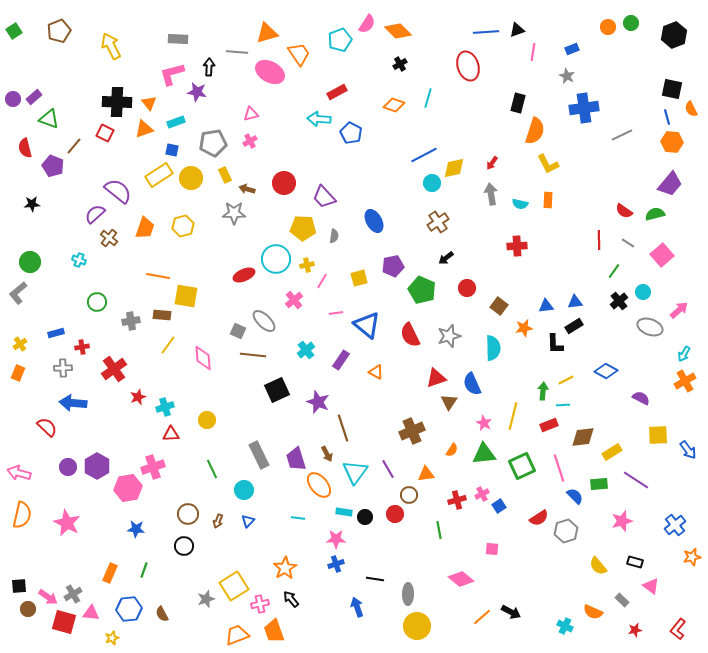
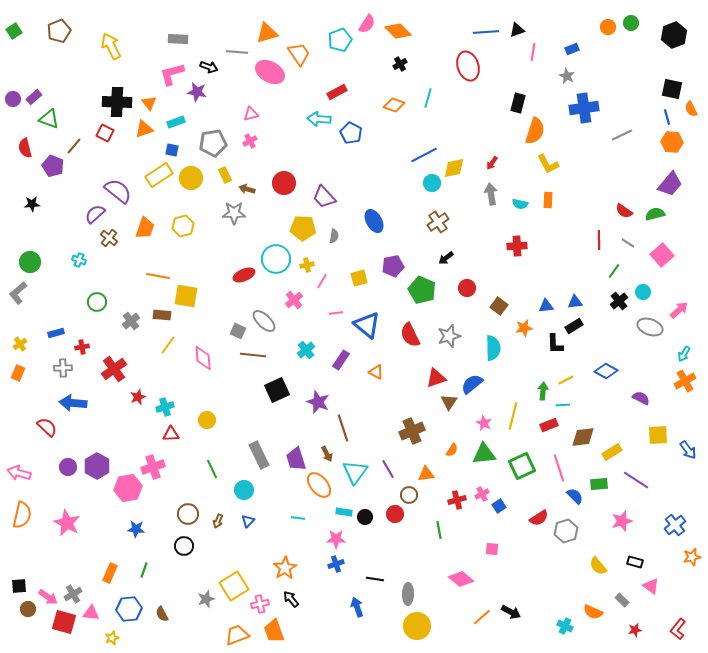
black arrow at (209, 67): rotated 108 degrees clockwise
gray cross at (131, 321): rotated 30 degrees counterclockwise
blue semicircle at (472, 384): rotated 75 degrees clockwise
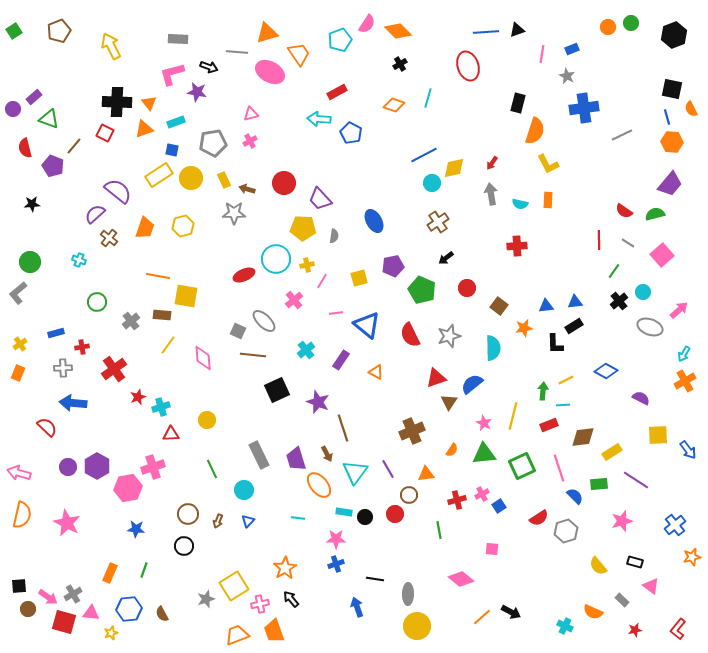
pink line at (533, 52): moved 9 px right, 2 px down
purple circle at (13, 99): moved 10 px down
yellow rectangle at (225, 175): moved 1 px left, 5 px down
purple trapezoid at (324, 197): moved 4 px left, 2 px down
cyan cross at (165, 407): moved 4 px left
yellow star at (112, 638): moved 1 px left, 5 px up
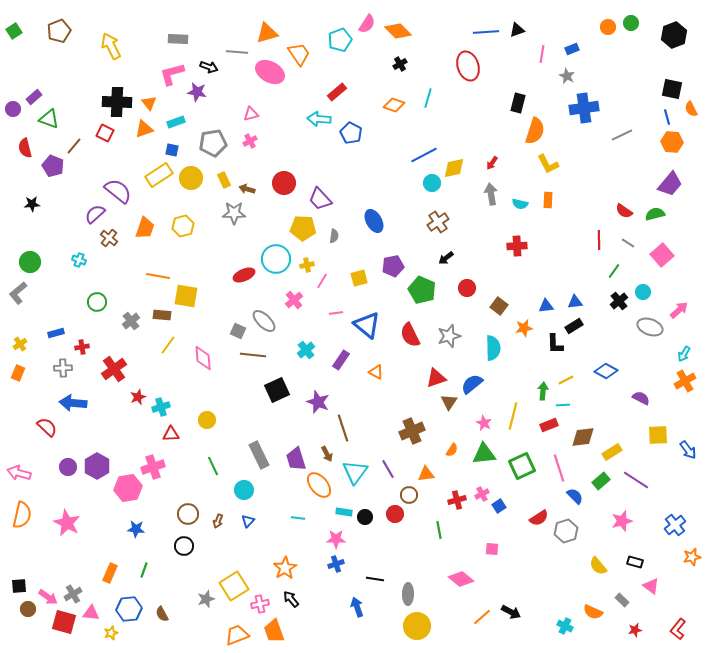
red rectangle at (337, 92): rotated 12 degrees counterclockwise
green line at (212, 469): moved 1 px right, 3 px up
green rectangle at (599, 484): moved 2 px right, 3 px up; rotated 36 degrees counterclockwise
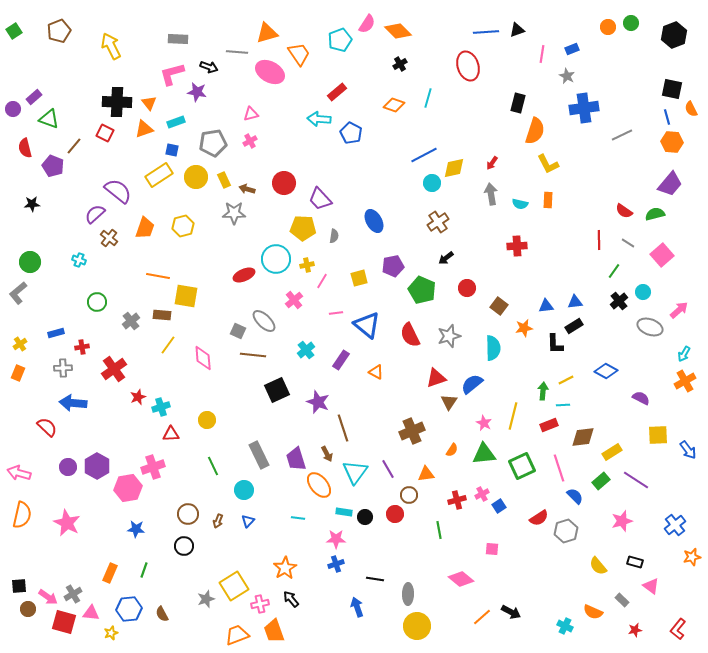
yellow circle at (191, 178): moved 5 px right, 1 px up
